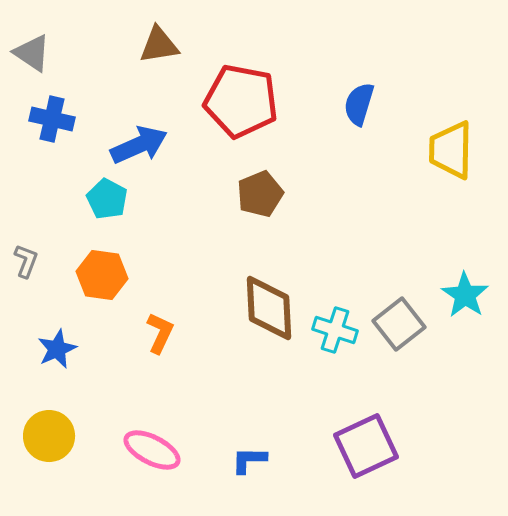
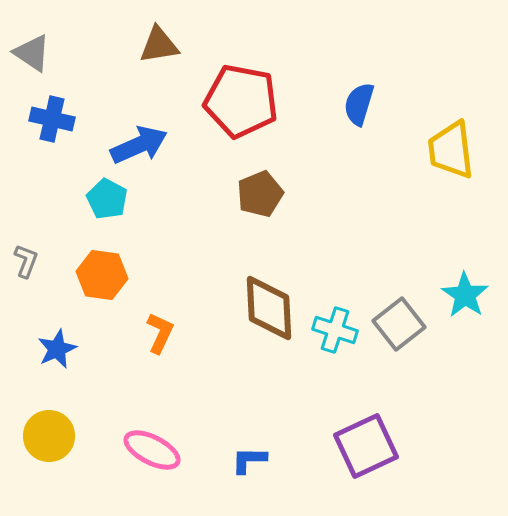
yellow trapezoid: rotated 8 degrees counterclockwise
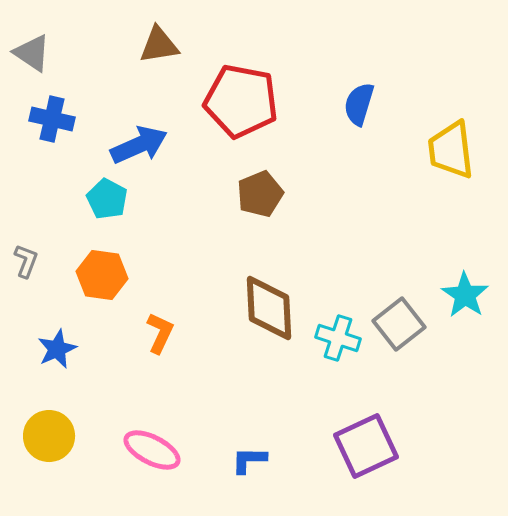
cyan cross: moved 3 px right, 8 px down
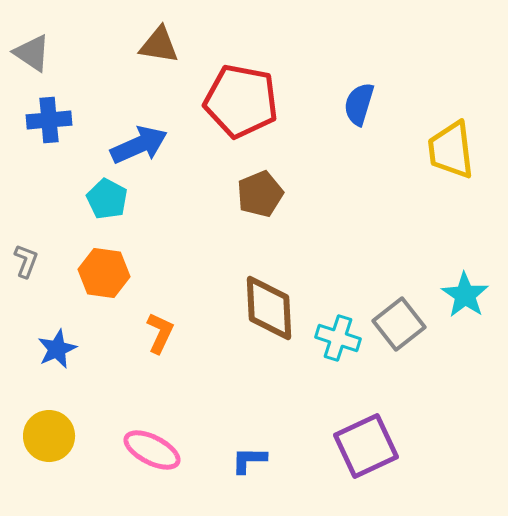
brown triangle: rotated 18 degrees clockwise
blue cross: moved 3 px left, 1 px down; rotated 18 degrees counterclockwise
orange hexagon: moved 2 px right, 2 px up
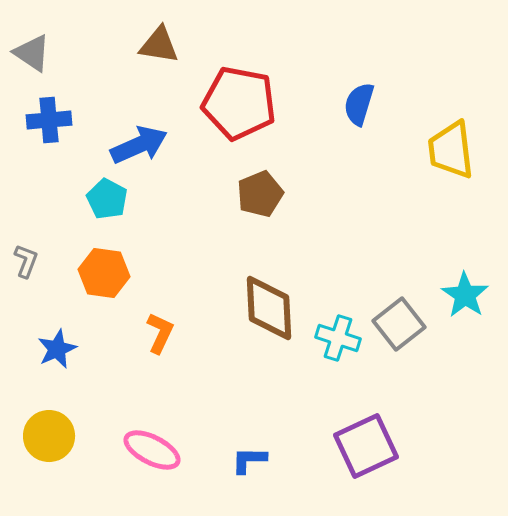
red pentagon: moved 2 px left, 2 px down
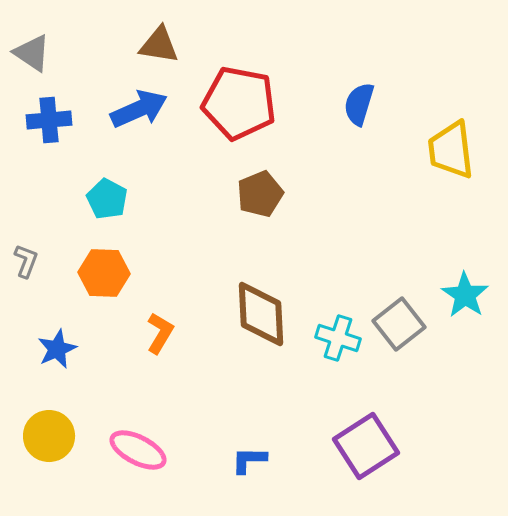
blue arrow: moved 36 px up
orange hexagon: rotated 6 degrees counterclockwise
brown diamond: moved 8 px left, 6 px down
orange L-shape: rotated 6 degrees clockwise
purple square: rotated 8 degrees counterclockwise
pink ellipse: moved 14 px left
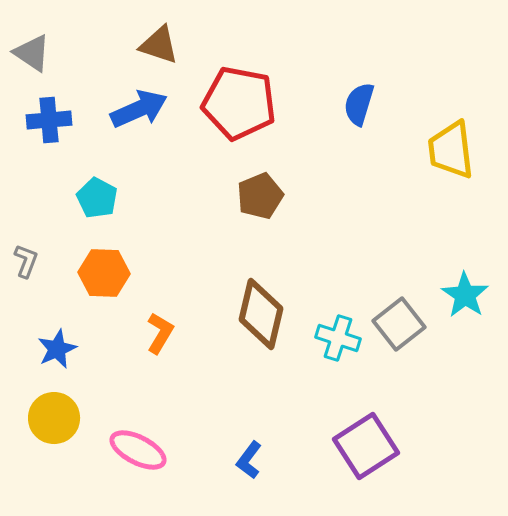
brown triangle: rotated 9 degrees clockwise
brown pentagon: moved 2 px down
cyan pentagon: moved 10 px left, 1 px up
brown diamond: rotated 16 degrees clockwise
yellow circle: moved 5 px right, 18 px up
blue L-shape: rotated 54 degrees counterclockwise
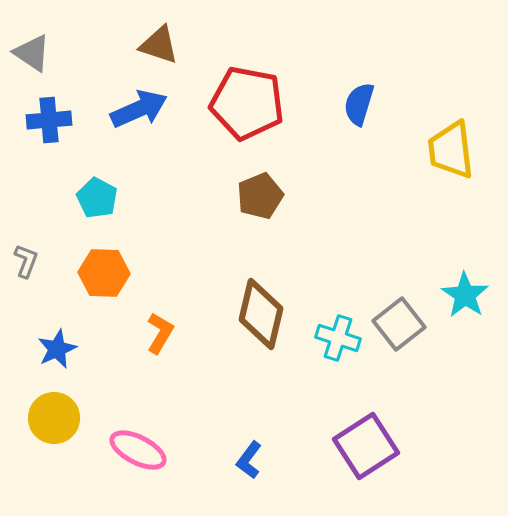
red pentagon: moved 8 px right
